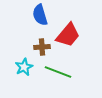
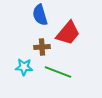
red trapezoid: moved 2 px up
cyan star: rotated 30 degrees clockwise
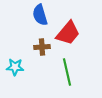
cyan star: moved 9 px left
green line: moved 9 px right; rotated 56 degrees clockwise
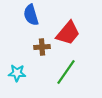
blue semicircle: moved 9 px left
cyan star: moved 2 px right, 6 px down
green line: moved 1 px left; rotated 48 degrees clockwise
